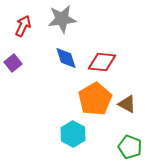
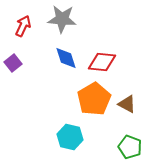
gray star: rotated 12 degrees clockwise
orange pentagon: moved 1 px left
cyan hexagon: moved 3 px left, 3 px down; rotated 15 degrees counterclockwise
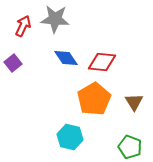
gray star: moved 7 px left
blue diamond: rotated 15 degrees counterclockwise
brown triangle: moved 7 px right, 2 px up; rotated 30 degrees clockwise
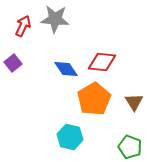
blue diamond: moved 11 px down
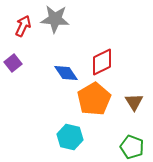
red diamond: rotated 32 degrees counterclockwise
blue diamond: moved 4 px down
green pentagon: moved 2 px right
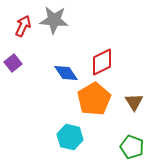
gray star: moved 1 px left, 1 px down
